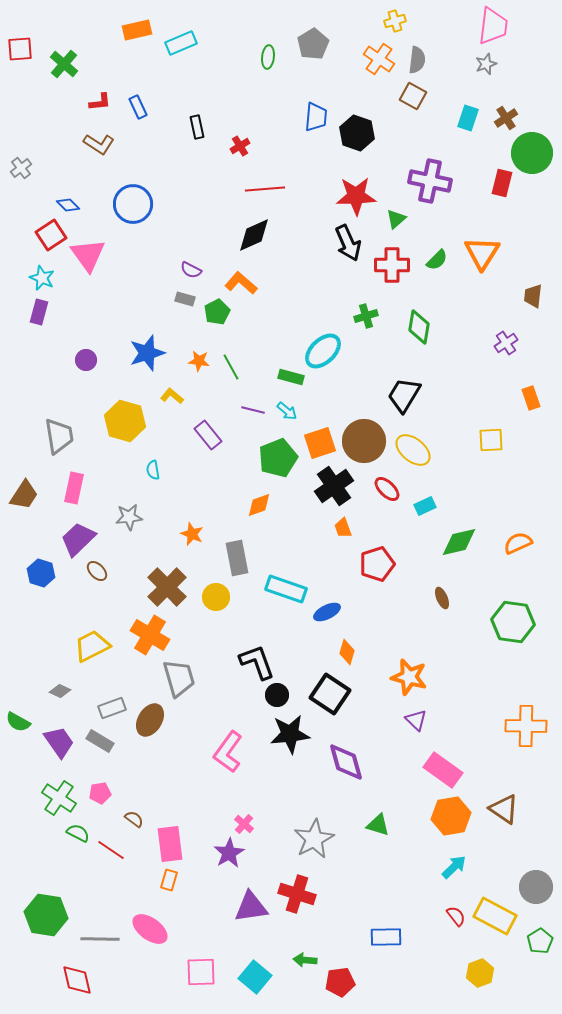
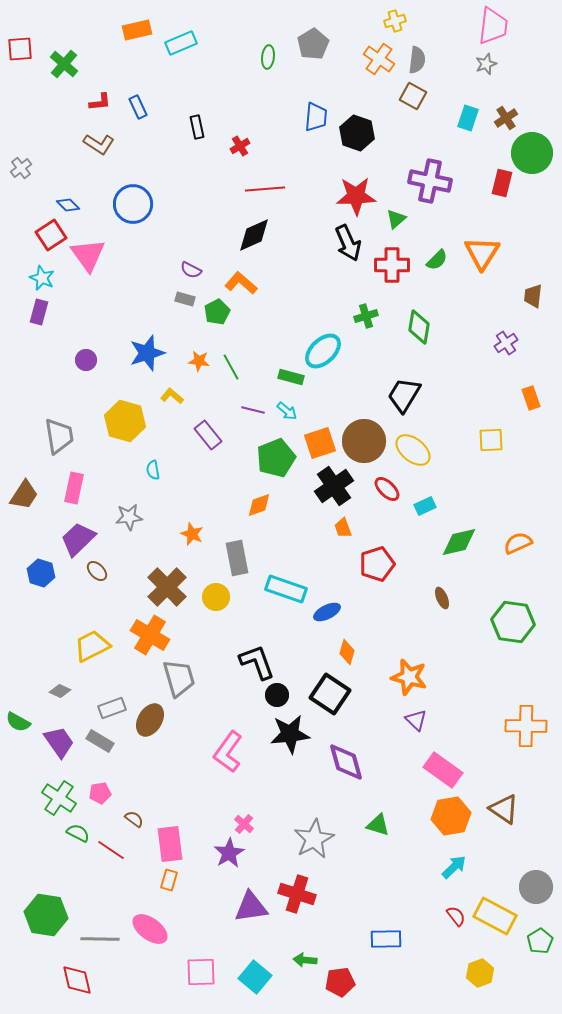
green pentagon at (278, 458): moved 2 px left
blue rectangle at (386, 937): moved 2 px down
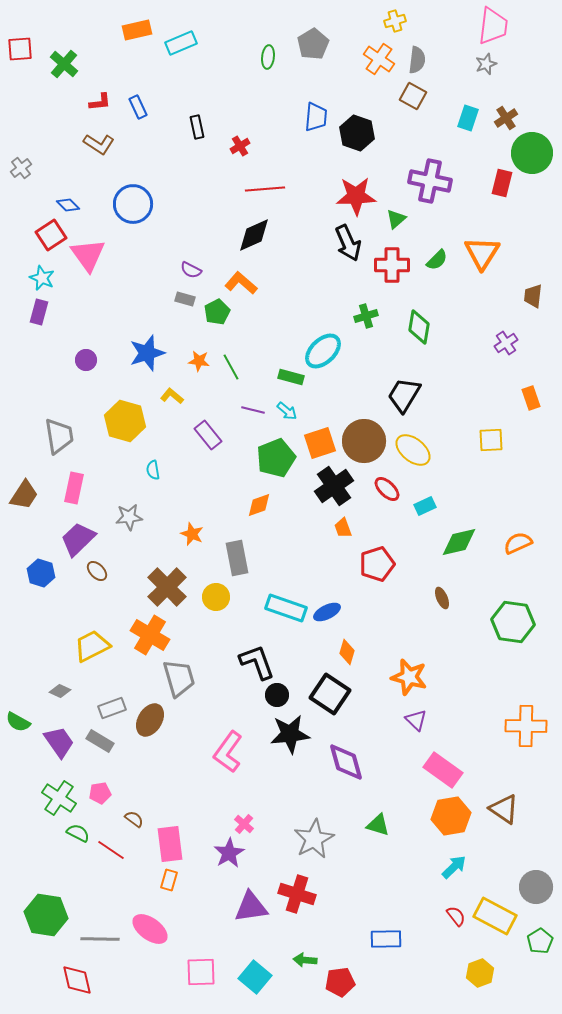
cyan rectangle at (286, 589): moved 19 px down
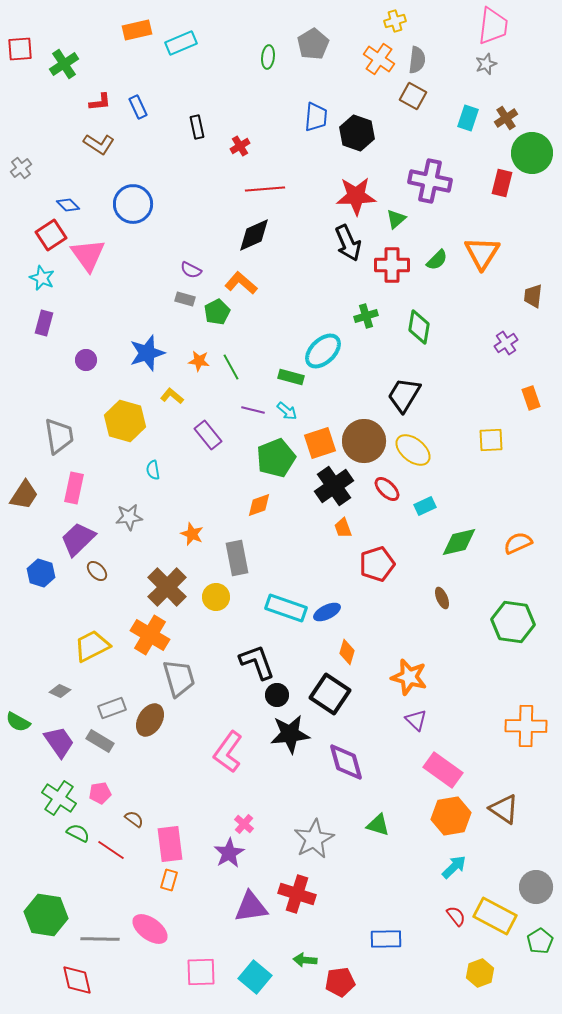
green cross at (64, 64): rotated 16 degrees clockwise
purple rectangle at (39, 312): moved 5 px right, 11 px down
